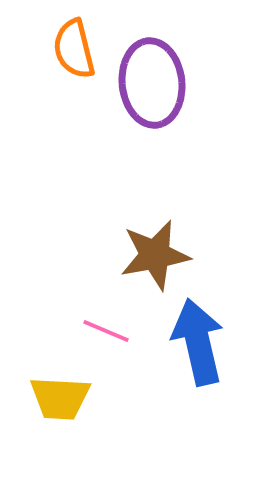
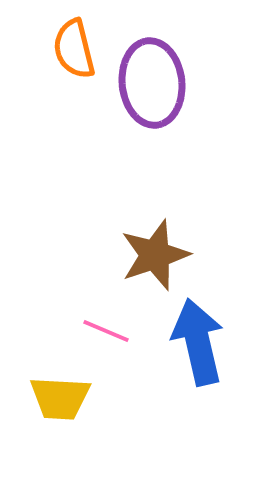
brown star: rotated 8 degrees counterclockwise
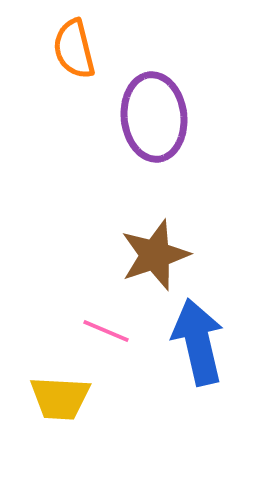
purple ellipse: moved 2 px right, 34 px down
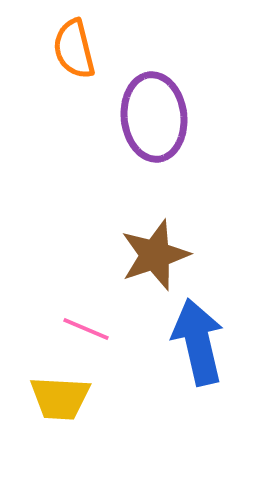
pink line: moved 20 px left, 2 px up
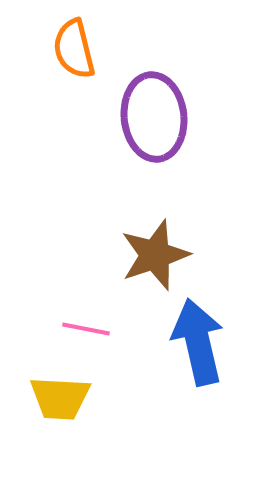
pink line: rotated 12 degrees counterclockwise
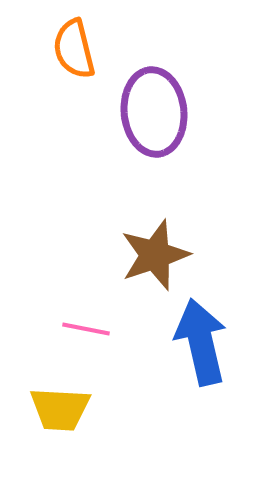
purple ellipse: moved 5 px up
blue arrow: moved 3 px right
yellow trapezoid: moved 11 px down
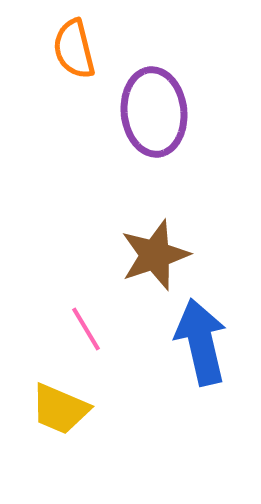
pink line: rotated 48 degrees clockwise
yellow trapezoid: rotated 20 degrees clockwise
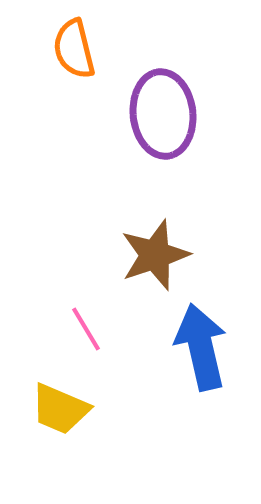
purple ellipse: moved 9 px right, 2 px down
blue arrow: moved 5 px down
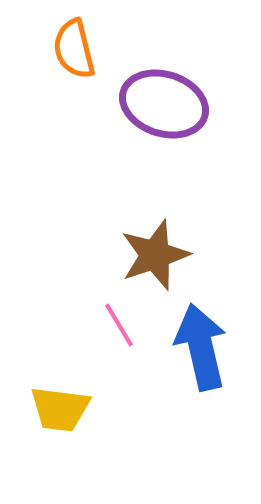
purple ellipse: moved 1 px right, 10 px up; rotated 66 degrees counterclockwise
pink line: moved 33 px right, 4 px up
yellow trapezoid: rotated 16 degrees counterclockwise
